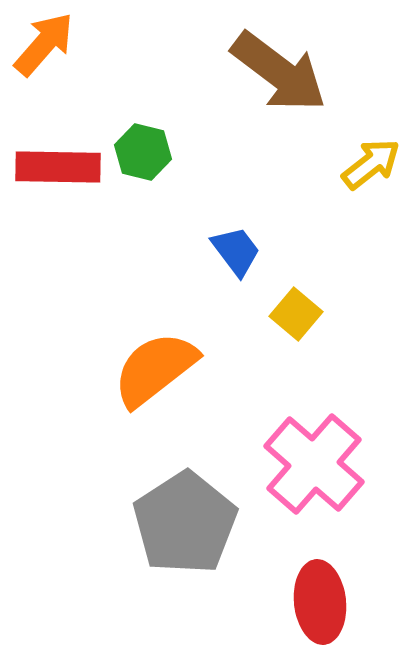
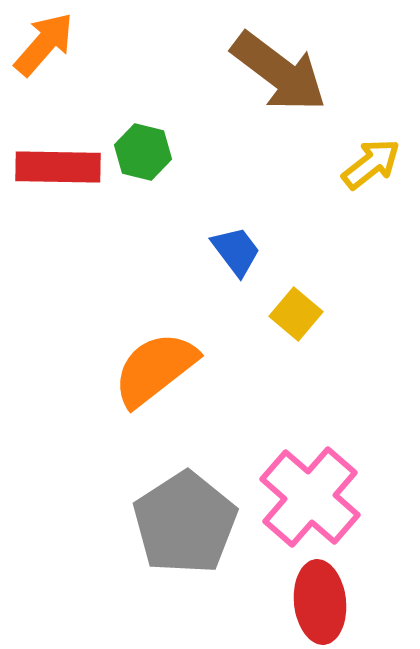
pink cross: moved 4 px left, 33 px down
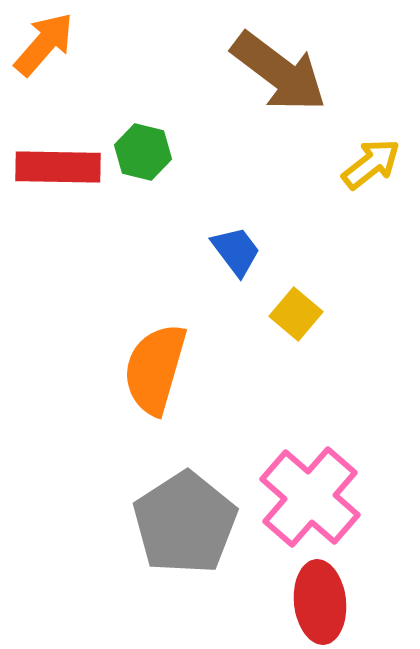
orange semicircle: rotated 36 degrees counterclockwise
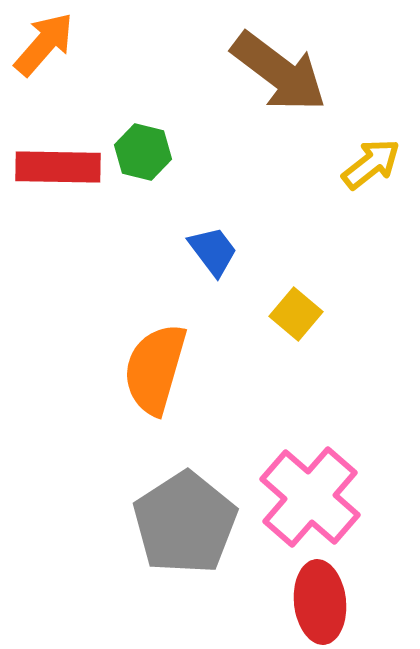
blue trapezoid: moved 23 px left
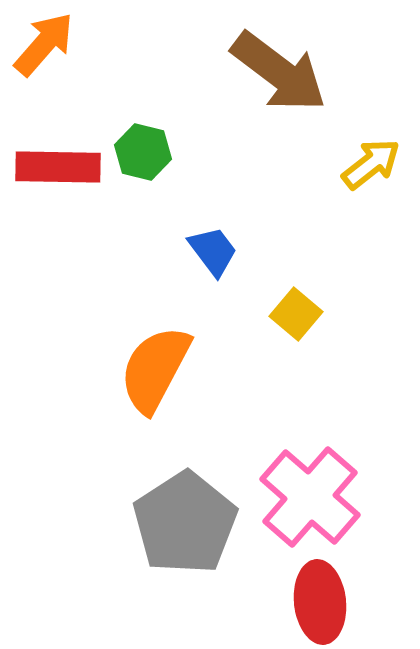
orange semicircle: rotated 12 degrees clockwise
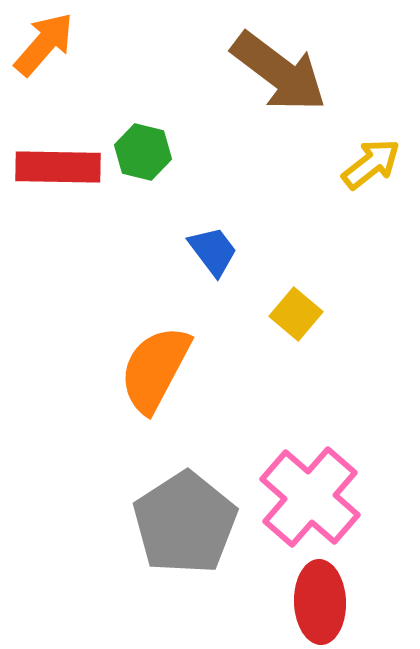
red ellipse: rotated 4 degrees clockwise
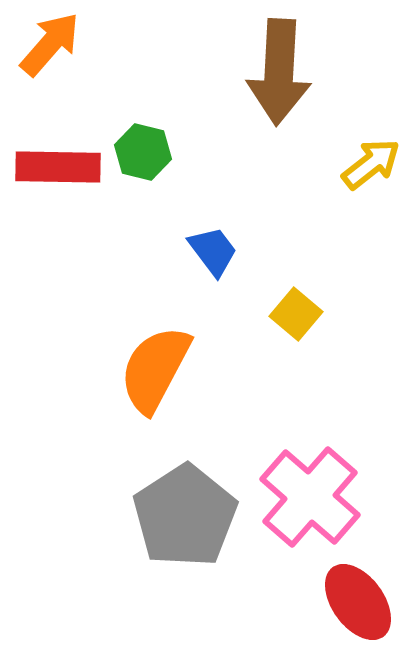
orange arrow: moved 6 px right
brown arrow: rotated 56 degrees clockwise
gray pentagon: moved 7 px up
red ellipse: moved 38 px right; rotated 34 degrees counterclockwise
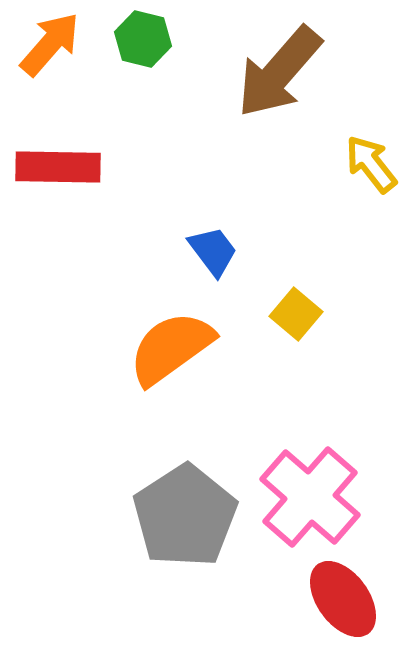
brown arrow: rotated 38 degrees clockwise
green hexagon: moved 113 px up
yellow arrow: rotated 90 degrees counterclockwise
orange semicircle: moved 16 px right, 21 px up; rotated 26 degrees clockwise
red ellipse: moved 15 px left, 3 px up
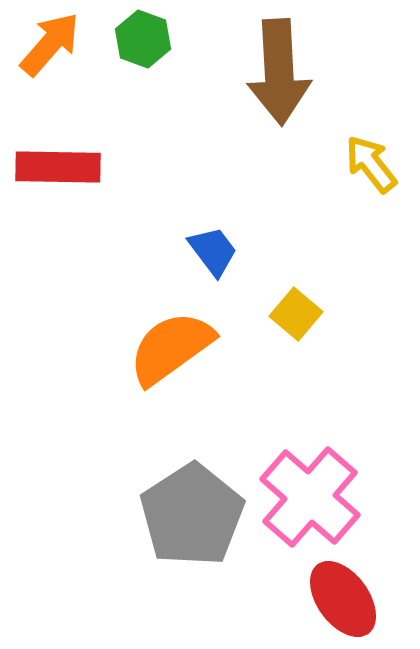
green hexagon: rotated 6 degrees clockwise
brown arrow: rotated 44 degrees counterclockwise
gray pentagon: moved 7 px right, 1 px up
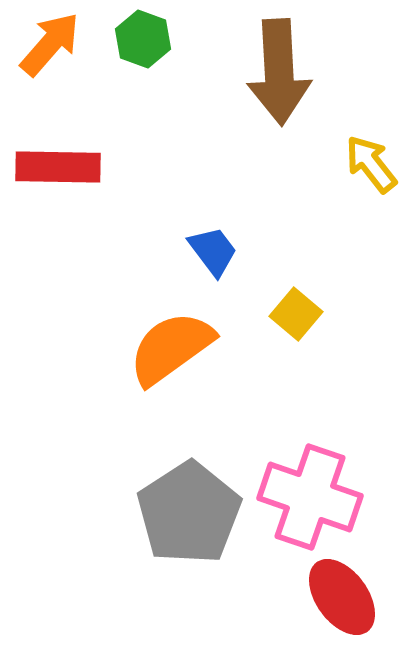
pink cross: rotated 22 degrees counterclockwise
gray pentagon: moved 3 px left, 2 px up
red ellipse: moved 1 px left, 2 px up
